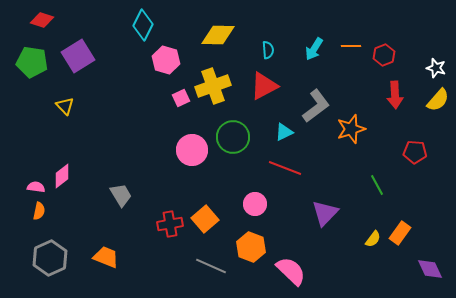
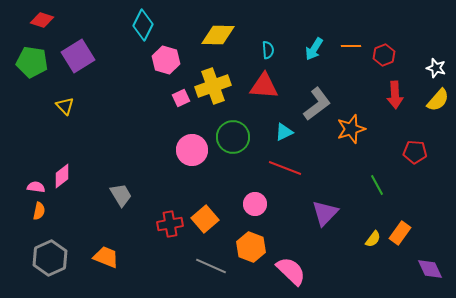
red triangle at (264, 86): rotated 32 degrees clockwise
gray L-shape at (316, 106): moved 1 px right, 2 px up
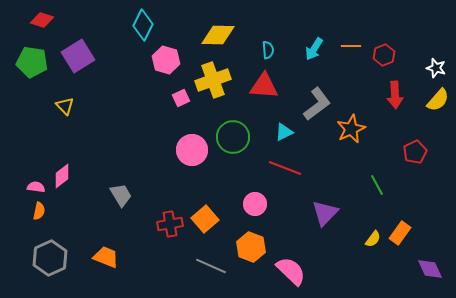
yellow cross at (213, 86): moved 6 px up
orange star at (351, 129): rotated 8 degrees counterclockwise
red pentagon at (415, 152): rotated 30 degrees counterclockwise
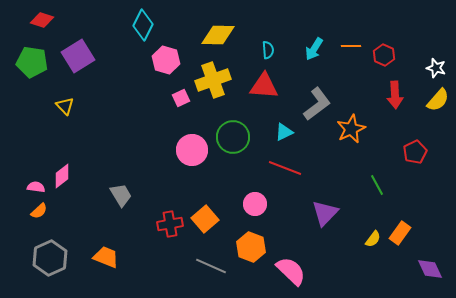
red hexagon at (384, 55): rotated 15 degrees counterclockwise
orange semicircle at (39, 211): rotated 36 degrees clockwise
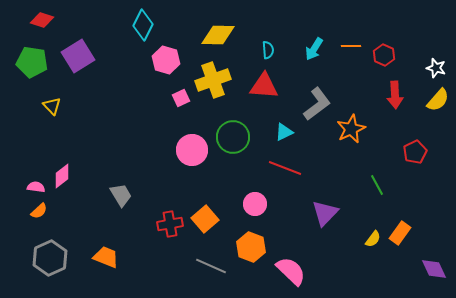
yellow triangle at (65, 106): moved 13 px left
purple diamond at (430, 269): moved 4 px right
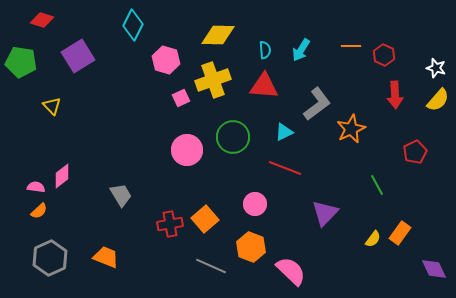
cyan diamond at (143, 25): moved 10 px left
cyan arrow at (314, 49): moved 13 px left, 1 px down
cyan semicircle at (268, 50): moved 3 px left
green pentagon at (32, 62): moved 11 px left
pink circle at (192, 150): moved 5 px left
